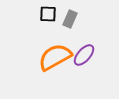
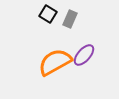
black square: rotated 30 degrees clockwise
orange semicircle: moved 5 px down
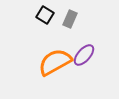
black square: moved 3 px left, 1 px down
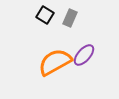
gray rectangle: moved 1 px up
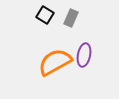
gray rectangle: moved 1 px right
purple ellipse: rotated 30 degrees counterclockwise
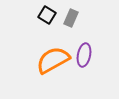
black square: moved 2 px right
orange semicircle: moved 2 px left, 2 px up
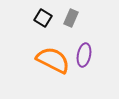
black square: moved 4 px left, 3 px down
orange semicircle: rotated 56 degrees clockwise
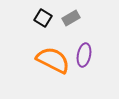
gray rectangle: rotated 36 degrees clockwise
